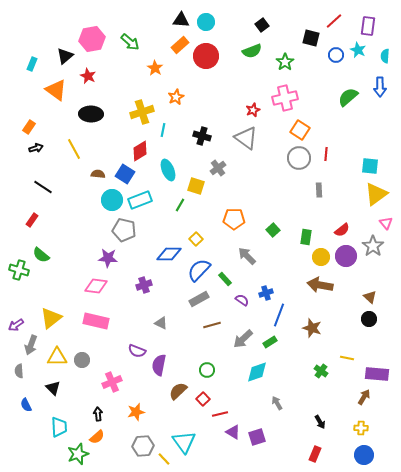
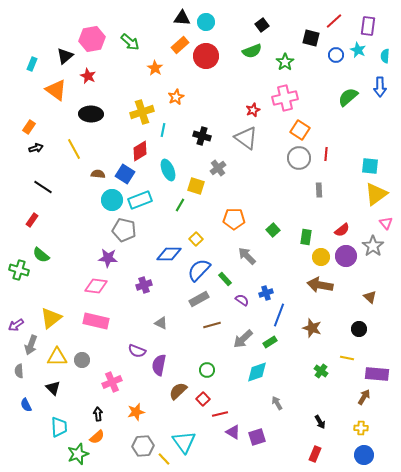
black triangle at (181, 20): moved 1 px right, 2 px up
black circle at (369, 319): moved 10 px left, 10 px down
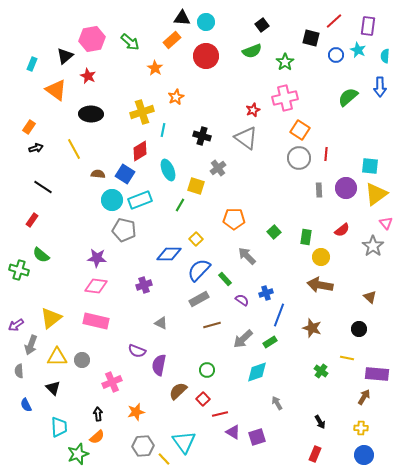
orange rectangle at (180, 45): moved 8 px left, 5 px up
green square at (273, 230): moved 1 px right, 2 px down
purple circle at (346, 256): moved 68 px up
purple star at (108, 258): moved 11 px left
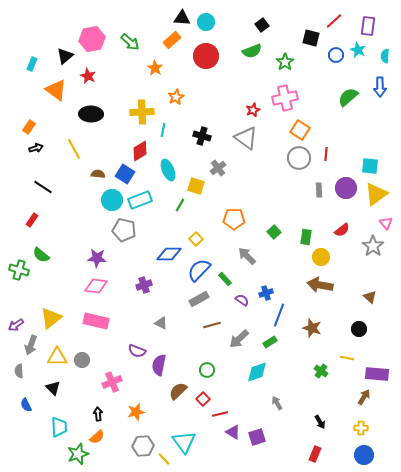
yellow cross at (142, 112): rotated 15 degrees clockwise
gray arrow at (243, 339): moved 4 px left
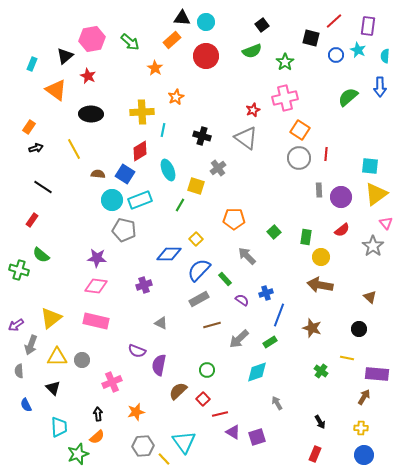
purple circle at (346, 188): moved 5 px left, 9 px down
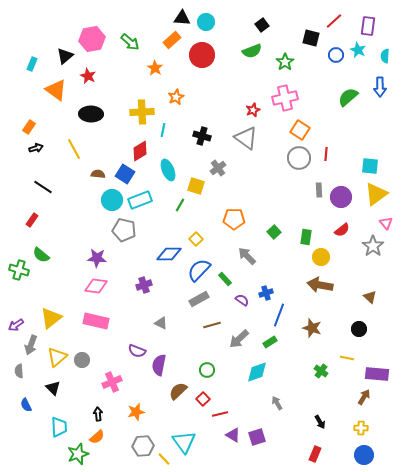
red circle at (206, 56): moved 4 px left, 1 px up
yellow triangle at (57, 357): rotated 40 degrees counterclockwise
purple triangle at (233, 432): moved 3 px down
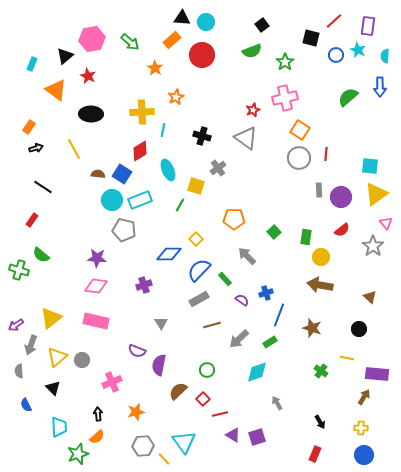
blue square at (125, 174): moved 3 px left
gray triangle at (161, 323): rotated 32 degrees clockwise
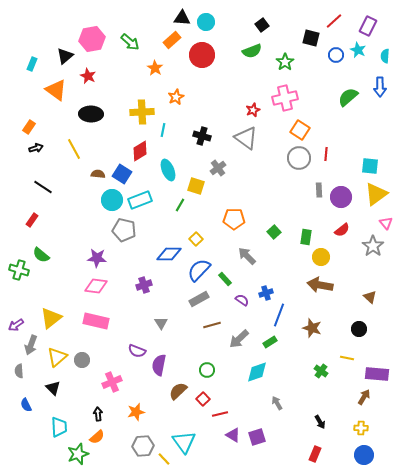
purple rectangle at (368, 26): rotated 18 degrees clockwise
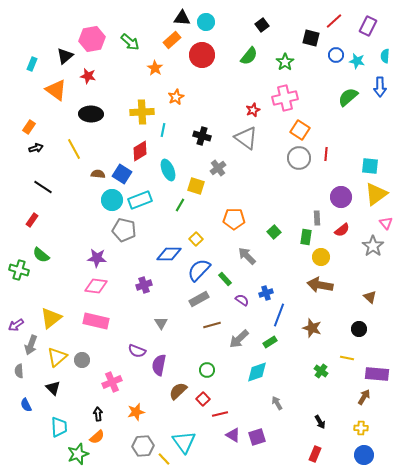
cyan star at (358, 50): moved 1 px left, 11 px down; rotated 14 degrees counterclockwise
green semicircle at (252, 51): moved 3 px left, 5 px down; rotated 30 degrees counterclockwise
red star at (88, 76): rotated 14 degrees counterclockwise
gray rectangle at (319, 190): moved 2 px left, 28 px down
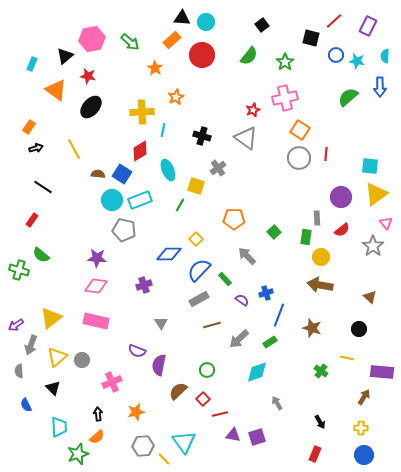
black ellipse at (91, 114): moved 7 px up; rotated 50 degrees counterclockwise
purple rectangle at (377, 374): moved 5 px right, 2 px up
purple triangle at (233, 435): rotated 21 degrees counterclockwise
